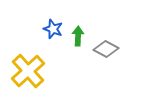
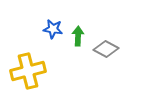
blue star: rotated 12 degrees counterclockwise
yellow cross: rotated 28 degrees clockwise
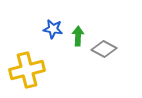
gray diamond: moved 2 px left
yellow cross: moved 1 px left, 1 px up
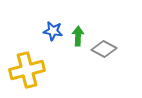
blue star: moved 2 px down
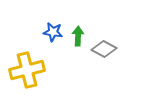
blue star: moved 1 px down
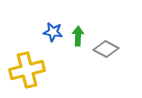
gray diamond: moved 2 px right
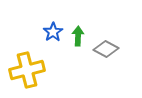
blue star: rotated 30 degrees clockwise
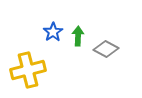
yellow cross: moved 1 px right
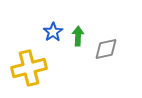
gray diamond: rotated 40 degrees counterclockwise
yellow cross: moved 1 px right, 2 px up
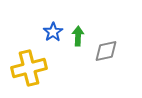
gray diamond: moved 2 px down
